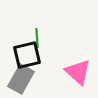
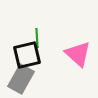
pink triangle: moved 18 px up
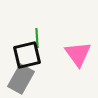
pink triangle: rotated 12 degrees clockwise
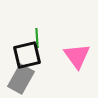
pink triangle: moved 1 px left, 2 px down
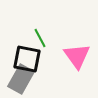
green line: moved 3 px right; rotated 24 degrees counterclockwise
black square: moved 4 px down; rotated 24 degrees clockwise
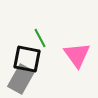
pink triangle: moved 1 px up
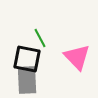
pink triangle: moved 2 px down; rotated 8 degrees counterclockwise
gray rectangle: moved 6 px right, 1 px down; rotated 32 degrees counterclockwise
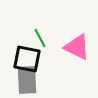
pink triangle: moved 10 px up; rotated 20 degrees counterclockwise
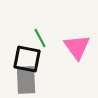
pink triangle: rotated 28 degrees clockwise
gray rectangle: moved 1 px left
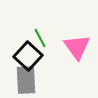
black square: moved 1 px right, 3 px up; rotated 32 degrees clockwise
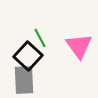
pink triangle: moved 2 px right, 1 px up
gray rectangle: moved 2 px left
